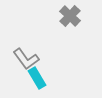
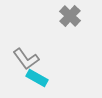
cyan rectangle: rotated 30 degrees counterclockwise
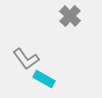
cyan rectangle: moved 7 px right, 1 px down
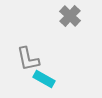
gray L-shape: moved 2 px right; rotated 24 degrees clockwise
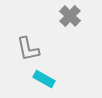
gray L-shape: moved 10 px up
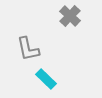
cyan rectangle: moved 2 px right; rotated 15 degrees clockwise
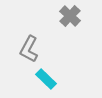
gray L-shape: moved 1 px right; rotated 40 degrees clockwise
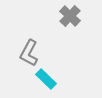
gray L-shape: moved 4 px down
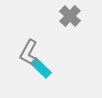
cyan rectangle: moved 5 px left, 11 px up
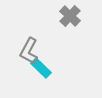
gray L-shape: moved 2 px up
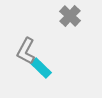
gray L-shape: moved 3 px left
